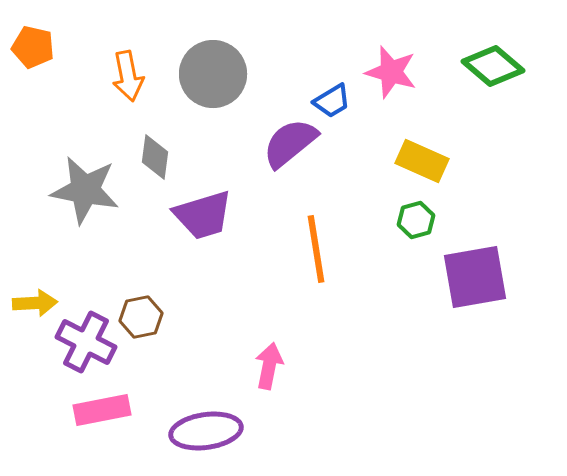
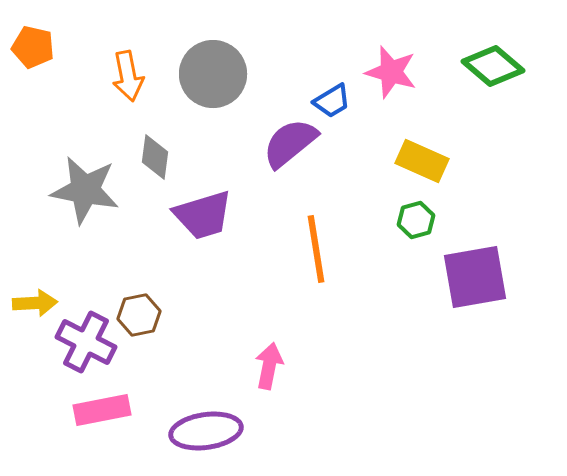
brown hexagon: moved 2 px left, 2 px up
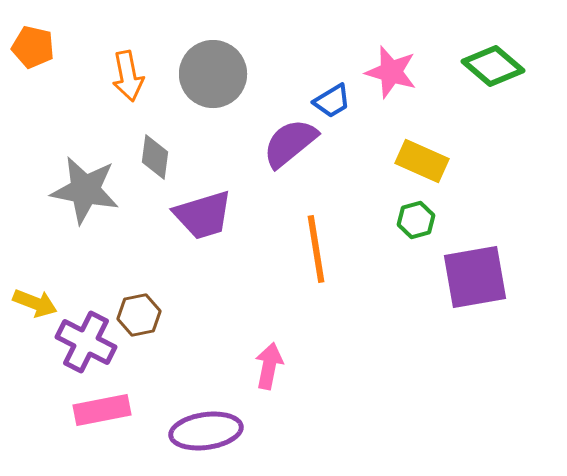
yellow arrow: rotated 24 degrees clockwise
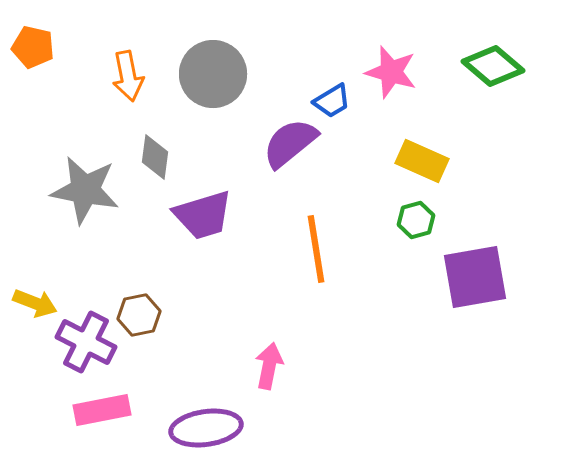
purple ellipse: moved 3 px up
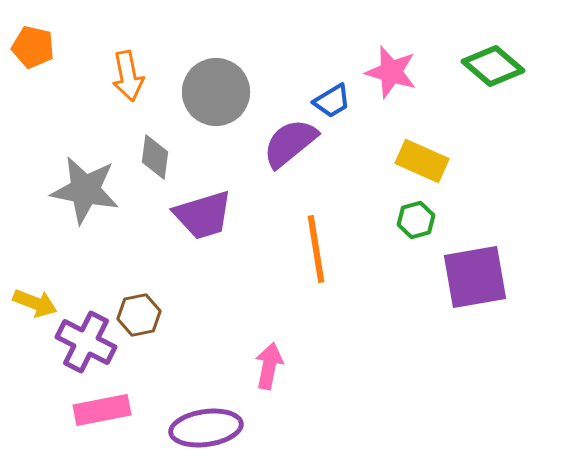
gray circle: moved 3 px right, 18 px down
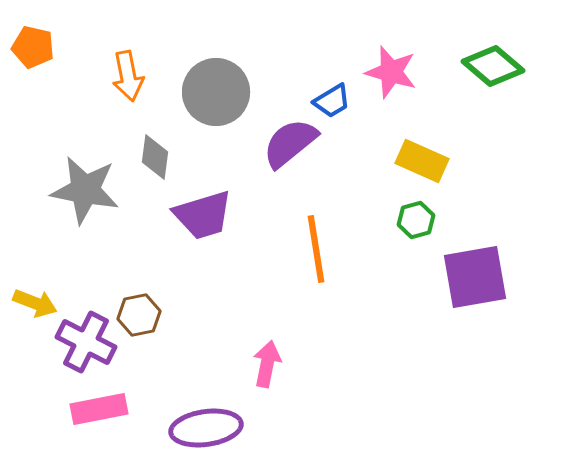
pink arrow: moved 2 px left, 2 px up
pink rectangle: moved 3 px left, 1 px up
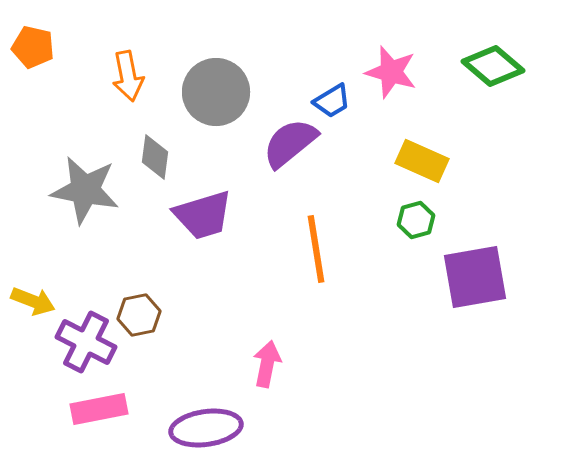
yellow arrow: moved 2 px left, 2 px up
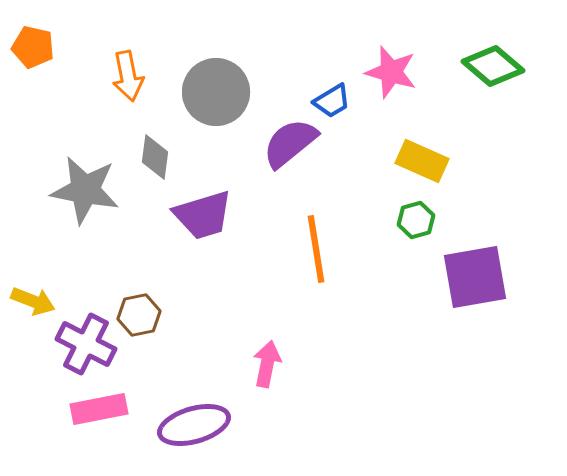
purple cross: moved 2 px down
purple ellipse: moved 12 px left, 3 px up; rotated 8 degrees counterclockwise
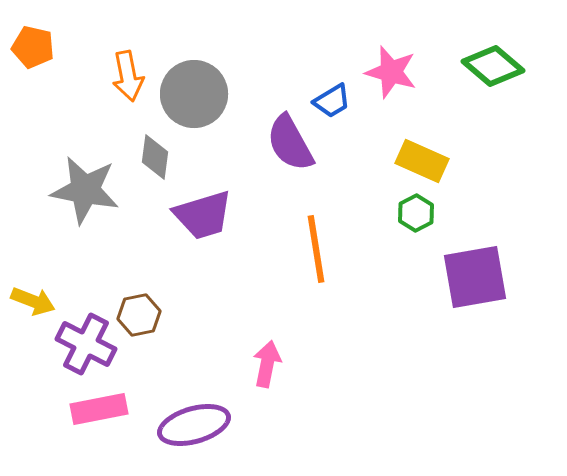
gray circle: moved 22 px left, 2 px down
purple semicircle: rotated 80 degrees counterclockwise
green hexagon: moved 7 px up; rotated 12 degrees counterclockwise
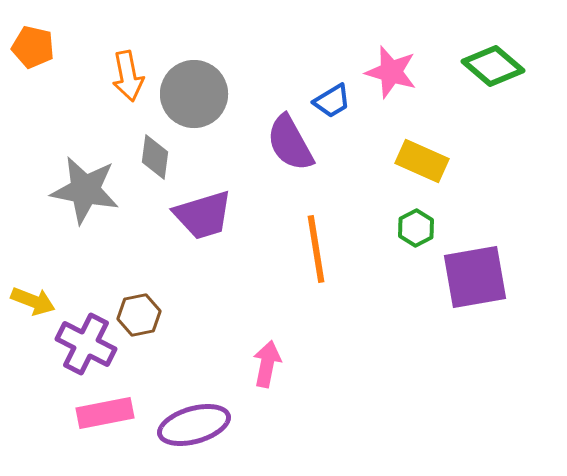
green hexagon: moved 15 px down
pink rectangle: moved 6 px right, 4 px down
